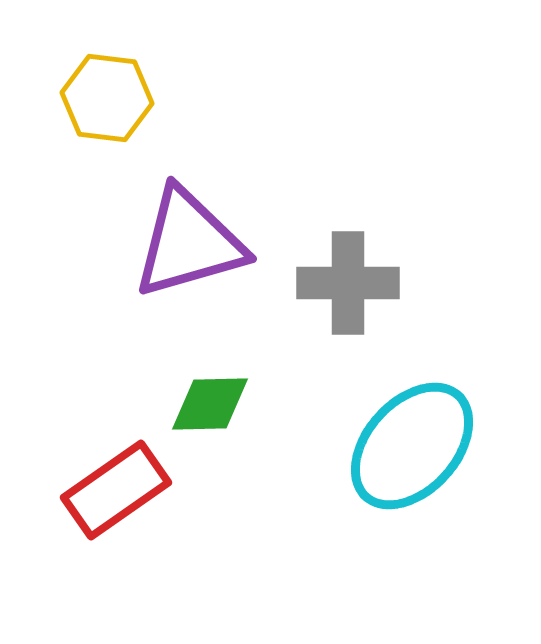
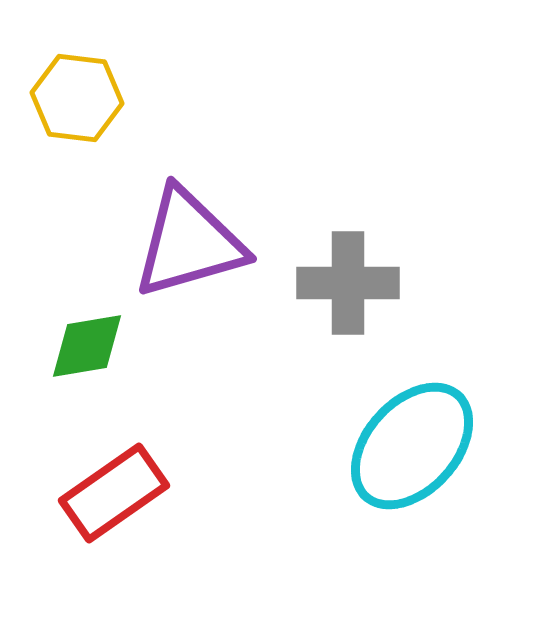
yellow hexagon: moved 30 px left
green diamond: moved 123 px left, 58 px up; rotated 8 degrees counterclockwise
red rectangle: moved 2 px left, 3 px down
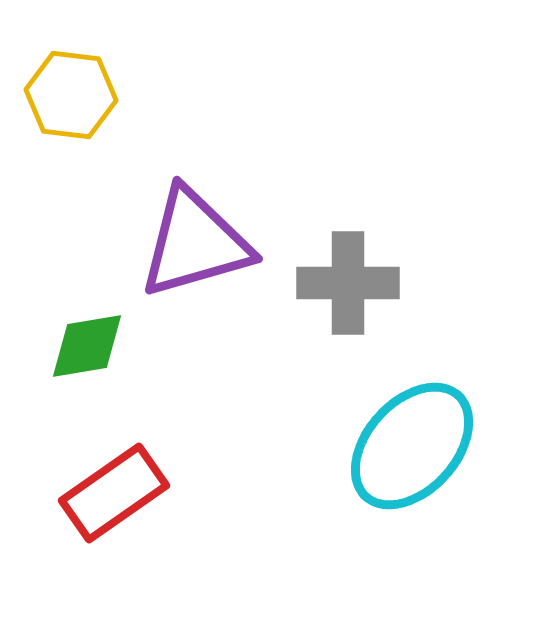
yellow hexagon: moved 6 px left, 3 px up
purple triangle: moved 6 px right
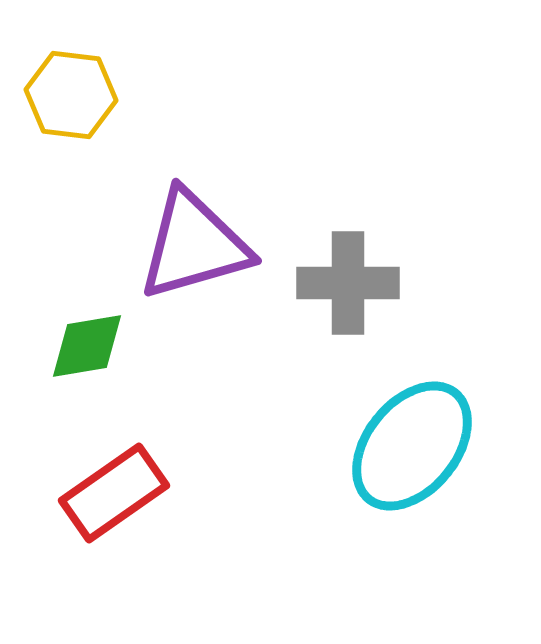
purple triangle: moved 1 px left, 2 px down
cyan ellipse: rotated 3 degrees counterclockwise
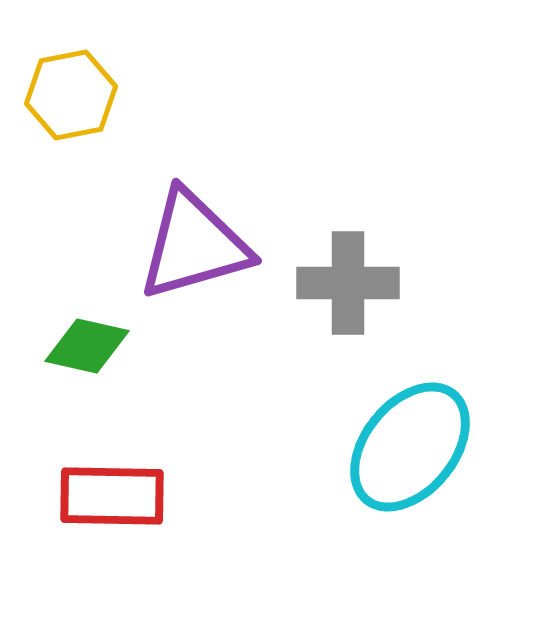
yellow hexagon: rotated 18 degrees counterclockwise
green diamond: rotated 22 degrees clockwise
cyan ellipse: moved 2 px left, 1 px down
red rectangle: moved 2 px left, 3 px down; rotated 36 degrees clockwise
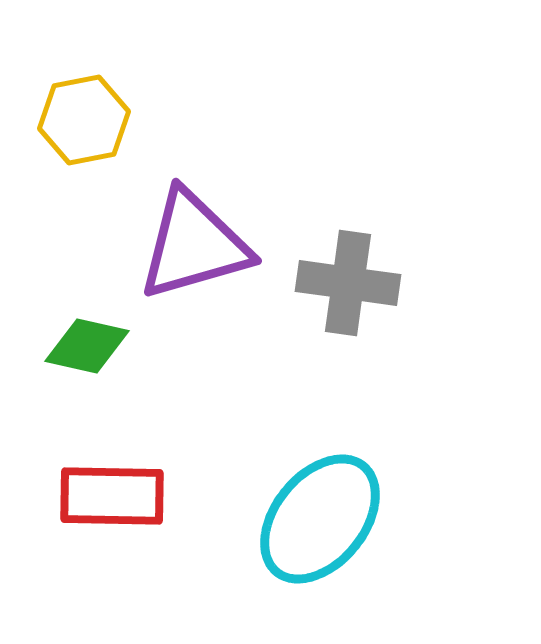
yellow hexagon: moved 13 px right, 25 px down
gray cross: rotated 8 degrees clockwise
cyan ellipse: moved 90 px left, 72 px down
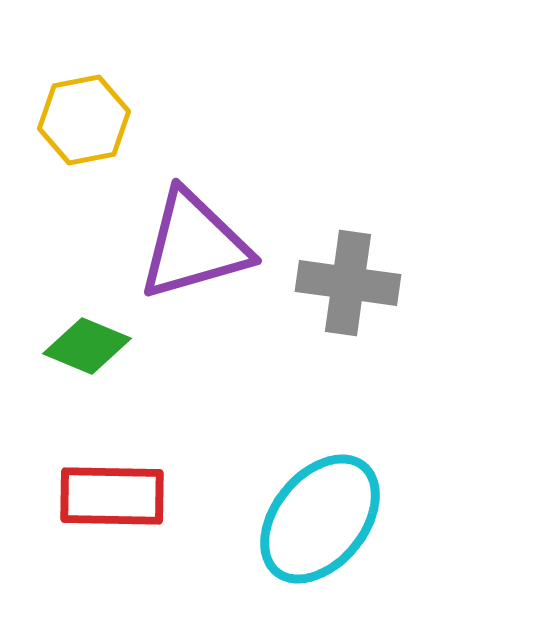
green diamond: rotated 10 degrees clockwise
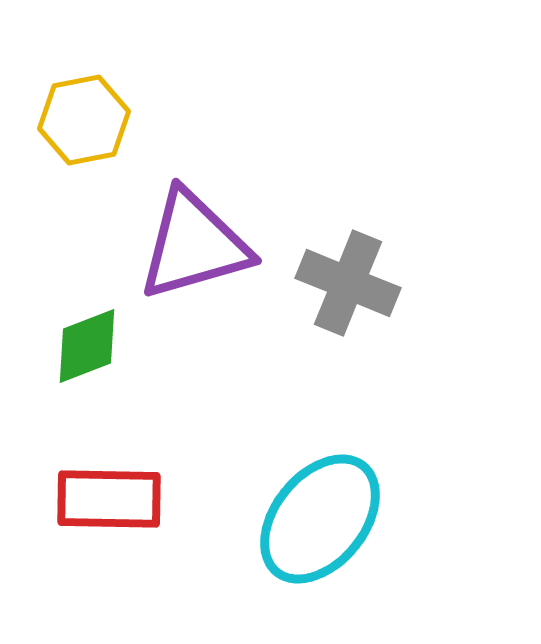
gray cross: rotated 14 degrees clockwise
green diamond: rotated 44 degrees counterclockwise
red rectangle: moved 3 px left, 3 px down
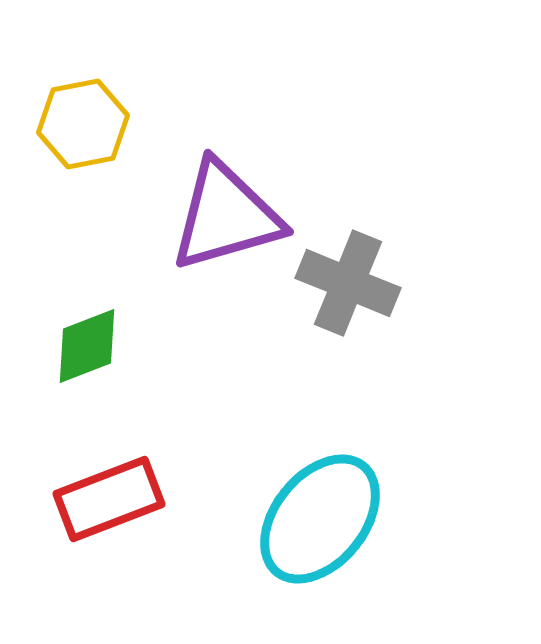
yellow hexagon: moved 1 px left, 4 px down
purple triangle: moved 32 px right, 29 px up
red rectangle: rotated 22 degrees counterclockwise
